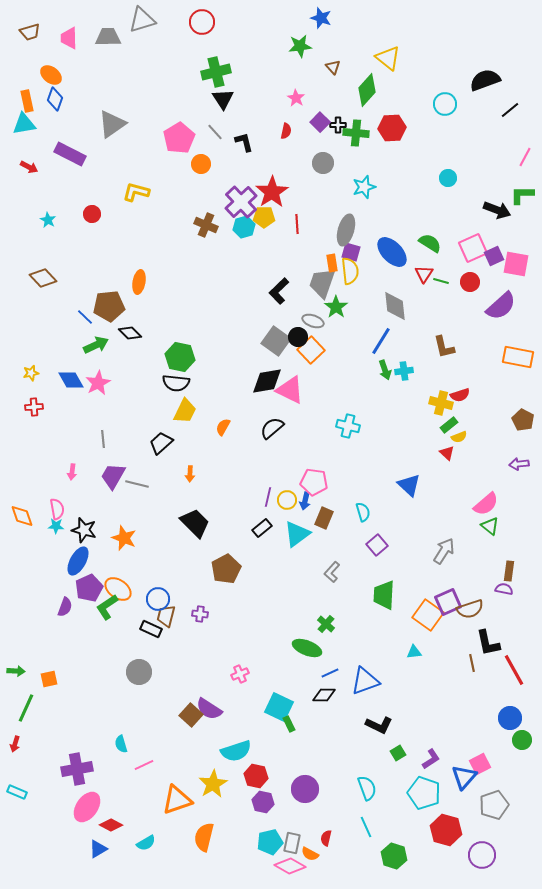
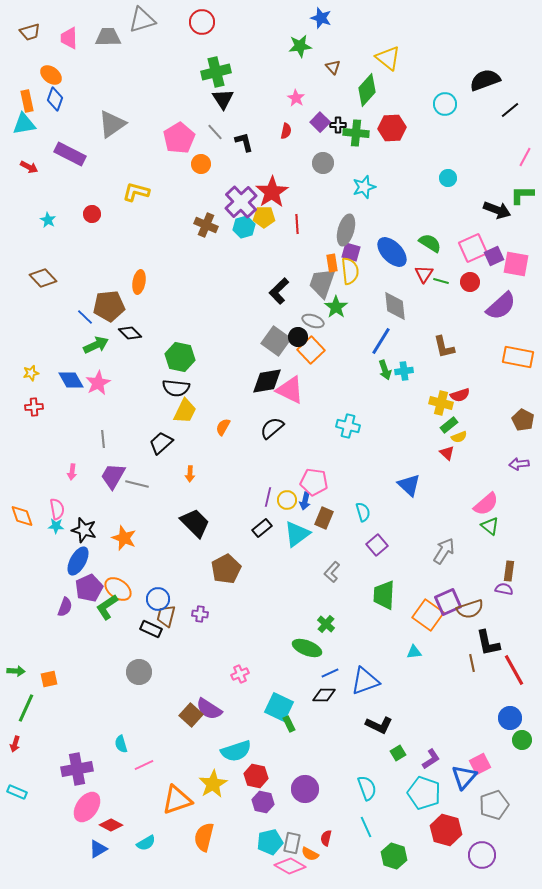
black semicircle at (176, 383): moved 5 px down
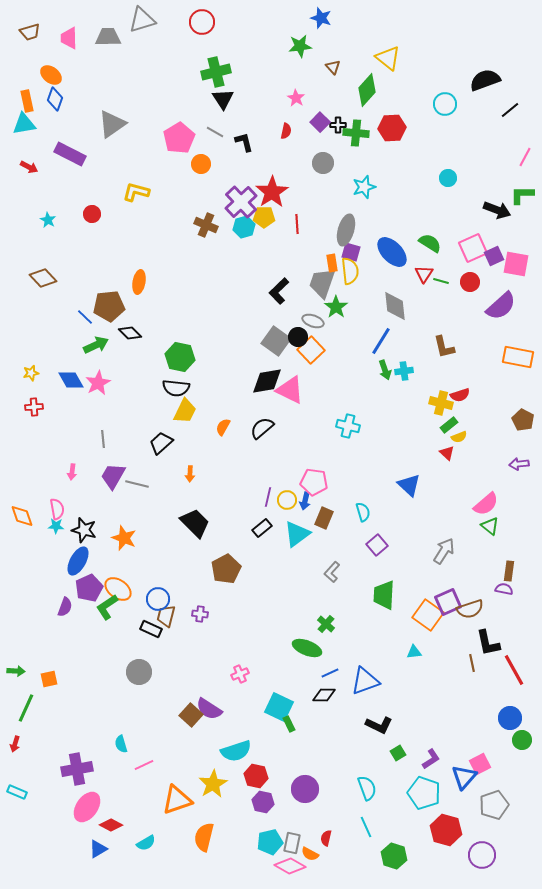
gray line at (215, 132): rotated 18 degrees counterclockwise
black semicircle at (272, 428): moved 10 px left
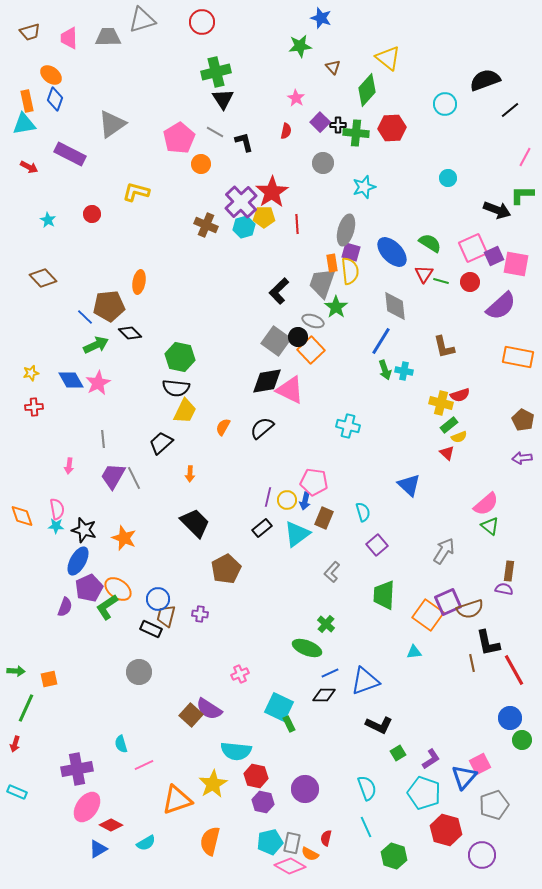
cyan cross at (404, 371): rotated 18 degrees clockwise
purple arrow at (519, 464): moved 3 px right, 6 px up
pink arrow at (72, 472): moved 3 px left, 6 px up
gray line at (137, 484): moved 3 px left, 6 px up; rotated 50 degrees clockwise
cyan semicircle at (236, 751): rotated 24 degrees clockwise
orange semicircle at (204, 837): moved 6 px right, 4 px down
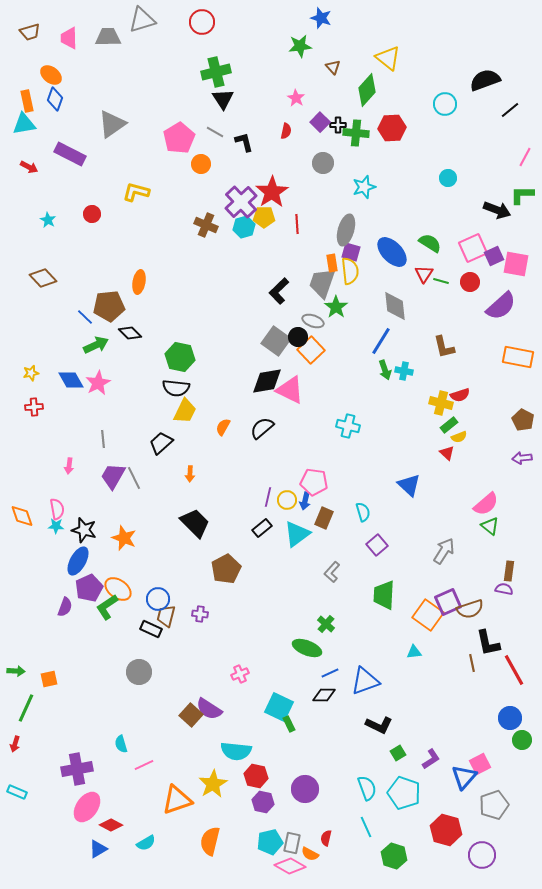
cyan pentagon at (424, 793): moved 20 px left
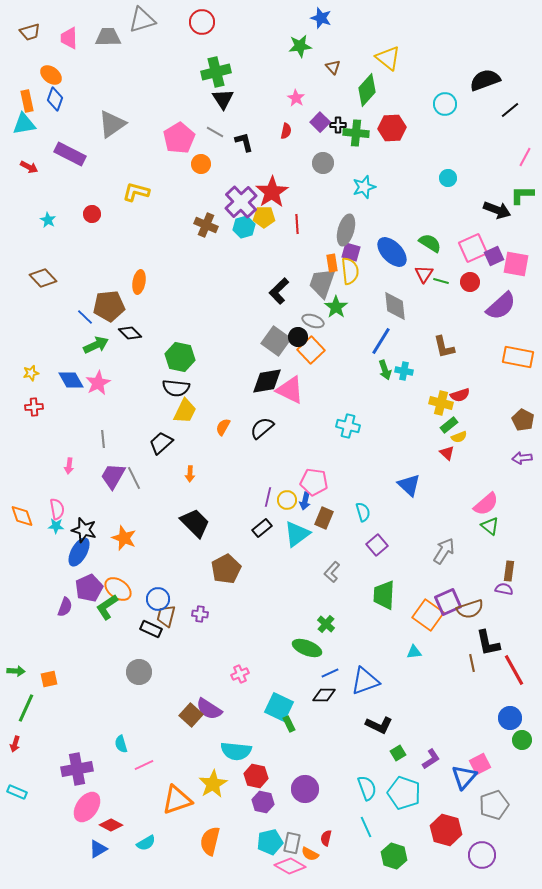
blue ellipse at (78, 561): moved 1 px right, 9 px up
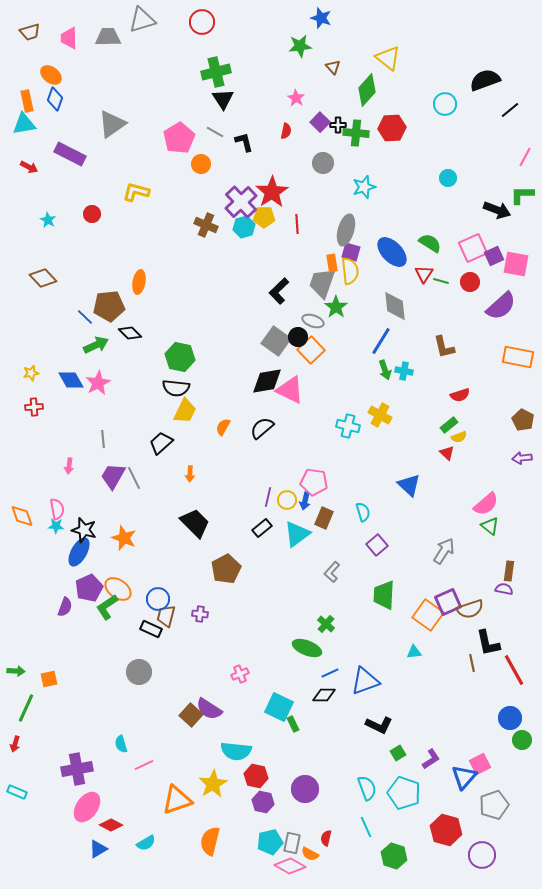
yellow cross at (441, 403): moved 61 px left, 12 px down; rotated 15 degrees clockwise
green rectangle at (289, 724): moved 4 px right
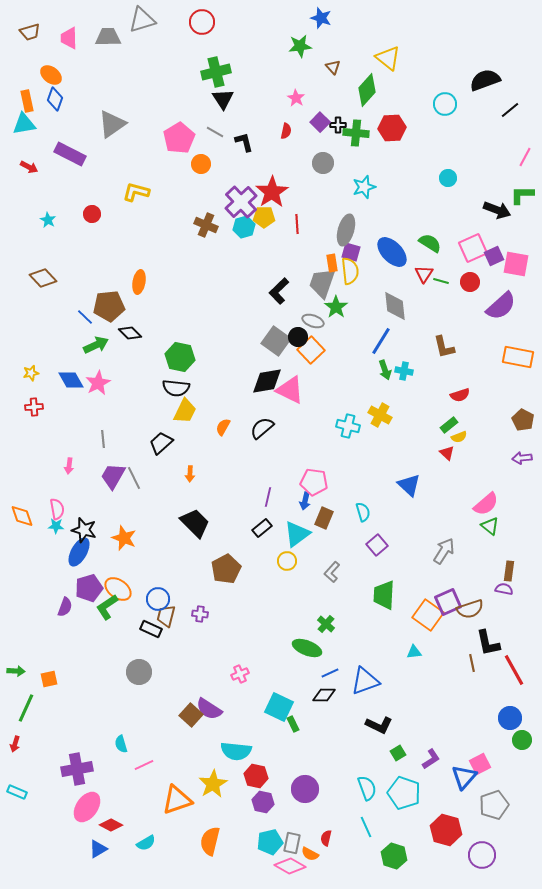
yellow circle at (287, 500): moved 61 px down
purple pentagon at (89, 588): rotated 8 degrees clockwise
